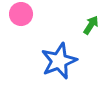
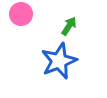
green arrow: moved 22 px left, 1 px down
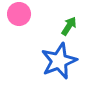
pink circle: moved 2 px left
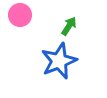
pink circle: moved 1 px right, 1 px down
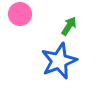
pink circle: moved 1 px up
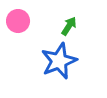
pink circle: moved 2 px left, 7 px down
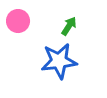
blue star: rotated 15 degrees clockwise
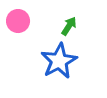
blue star: rotated 21 degrees counterclockwise
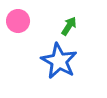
blue star: rotated 15 degrees counterclockwise
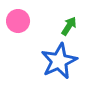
blue star: rotated 18 degrees clockwise
